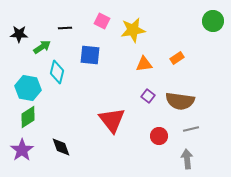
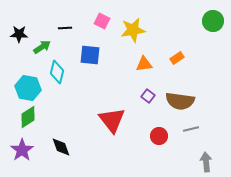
gray arrow: moved 19 px right, 3 px down
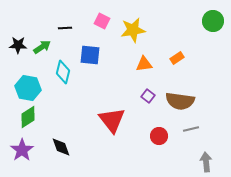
black star: moved 1 px left, 11 px down
cyan diamond: moved 6 px right
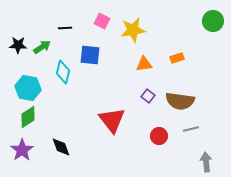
orange rectangle: rotated 16 degrees clockwise
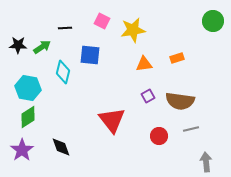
purple square: rotated 24 degrees clockwise
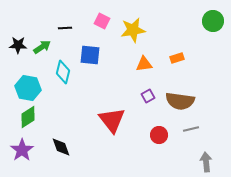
red circle: moved 1 px up
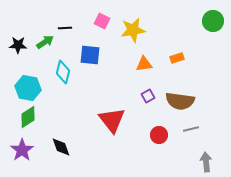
green arrow: moved 3 px right, 5 px up
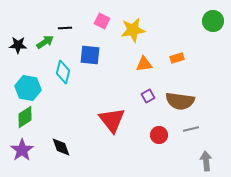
green diamond: moved 3 px left
gray arrow: moved 1 px up
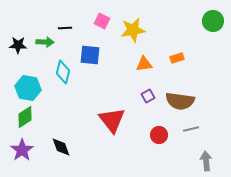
green arrow: rotated 36 degrees clockwise
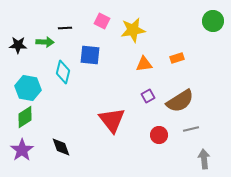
brown semicircle: rotated 40 degrees counterclockwise
gray arrow: moved 2 px left, 2 px up
